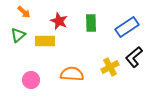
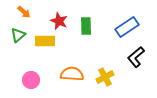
green rectangle: moved 5 px left, 3 px down
black L-shape: moved 2 px right
yellow cross: moved 5 px left, 10 px down
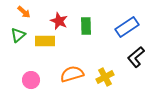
orange semicircle: rotated 20 degrees counterclockwise
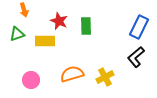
orange arrow: moved 2 px up; rotated 32 degrees clockwise
blue rectangle: moved 12 px right; rotated 30 degrees counterclockwise
green triangle: moved 1 px left, 1 px up; rotated 21 degrees clockwise
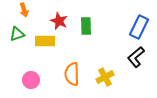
orange semicircle: rotated 75 degrees counterclockwise
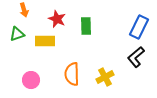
red star: moved 2 px left, 2 px up
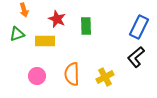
pink circle: moved 6 px right, 4 px up
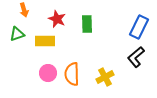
green rectangle: moved 1 px right, 2 px up
pink circle: moved 11 px right, 3 px up
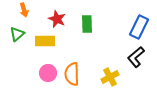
green triangle: rotated 21 degrees counterclockwise
yellow cross: moved 5 px right
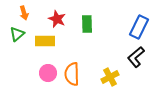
orange arrow: moved 3 px down
